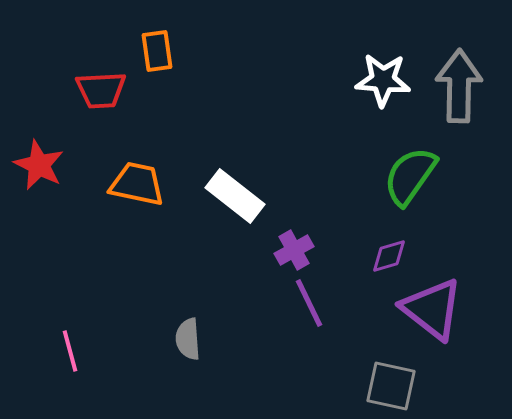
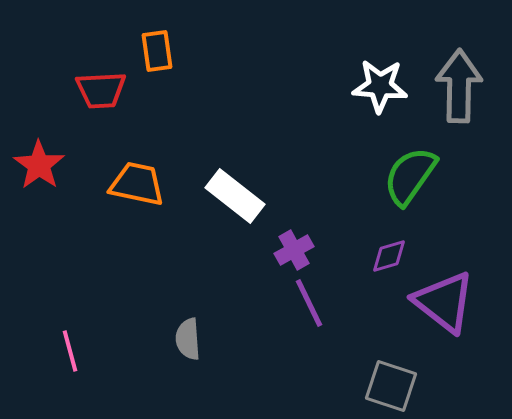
white star: moved 3 px left, 6 px down
red star: rotated 9 degrees clockwise
purple triangle: moved 12 px right, 7 px up
gray square: rotated 6 degrees clockwise
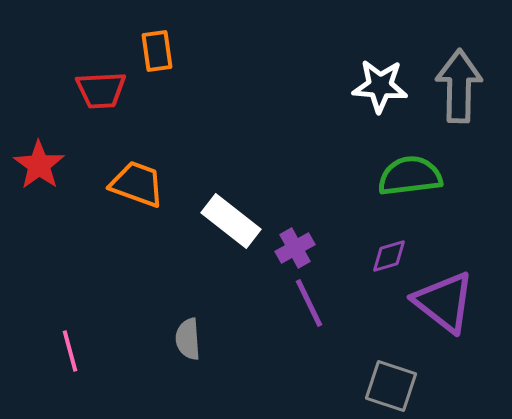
green semicircle: rotated 48 degrees clockwise
orange trapezoid: rotated 8 degrees clockwise
white rectangle: moved 4 px left, 25 px down
purple cross: moved 1 px right, 2 px up
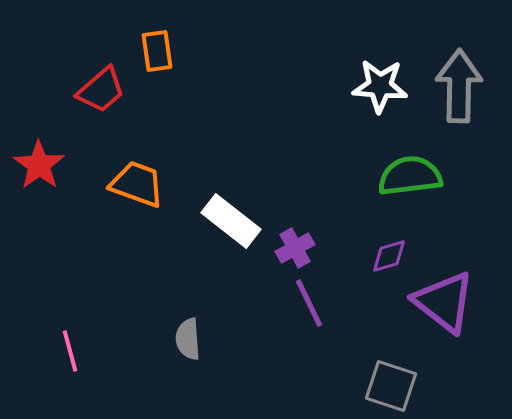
red trapezoid: rotated 38 degrees counterclockwise
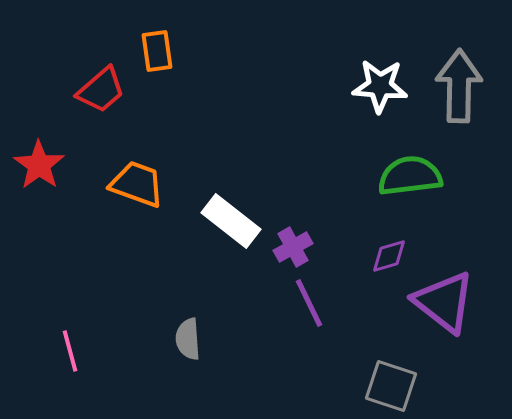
purple cross: moved 2 px left, 1 px up
